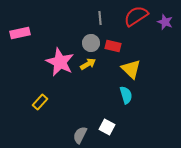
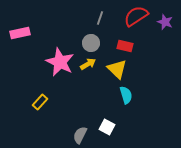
gray line: rotated 24 degrees clockwise
red rectangle: moved 12 px right
yellow triangle: moved 14 px left
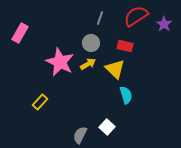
purple star: moved 1 px left, 2 px down; rotated 14 degrees clockwise
pink rectangle: rotated 48 degrees counterclockwise
yellow triangle: moved 2 px left
white square: rotated 14 degrees clockwise
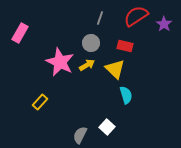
yellow arrow: moved 1 px left, 1 px down
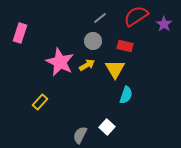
gray line: rotated 32 degrees clockwise
pink rectangle: rotated 12 degrees counterclockwise
gray circle: moved 2 px right, 2 px up
yellow triangle: rotated 15 degrees clockwise
cyan semicircle: rotated 36 degrees clockwise
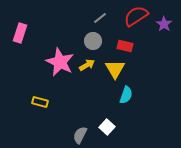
yellow rectangle: rotated 63 degrees clockwise
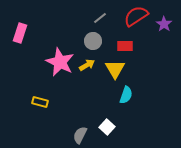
red rectangle: rotated 14 degrees counterclockwise
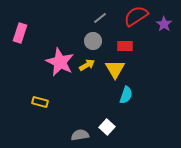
gray semicircle: rotated 54 degrees clockwise
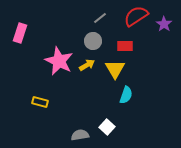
pink star: moved 1 px left, 1 px up
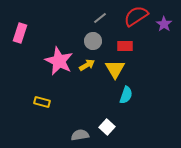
yellow rectangle: moved 2 px right
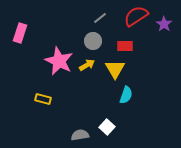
yellow rectangle: moved 1 px right, 3 px up
